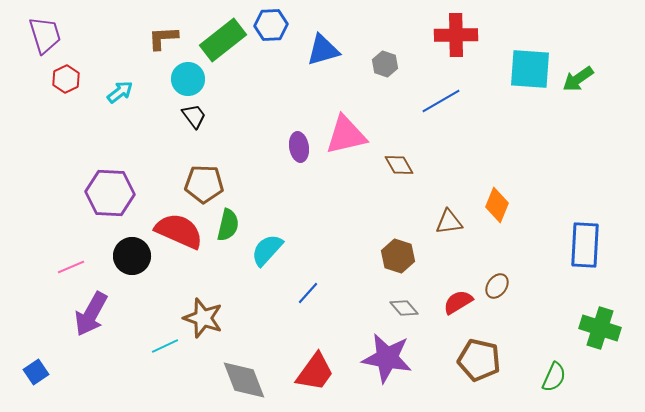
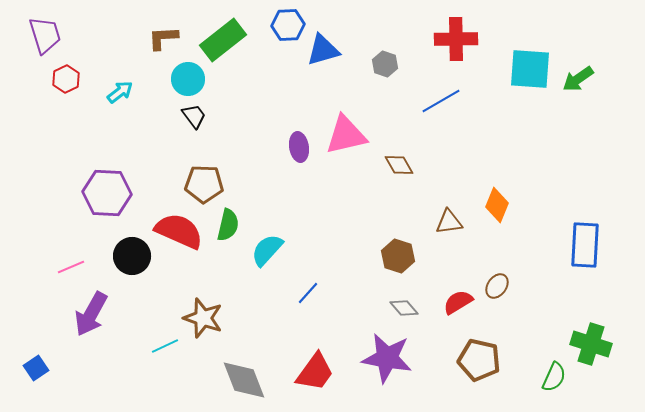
blue hexagon at (271, 25): moved 17 px right
red cross at (456, 35): moved 4 px down
purple hexagon at (110, 193): moved 3 px left
green cross at (600, 328): moved 9 px left, 16 px down
blue square at (36, 372): moved 4 px up
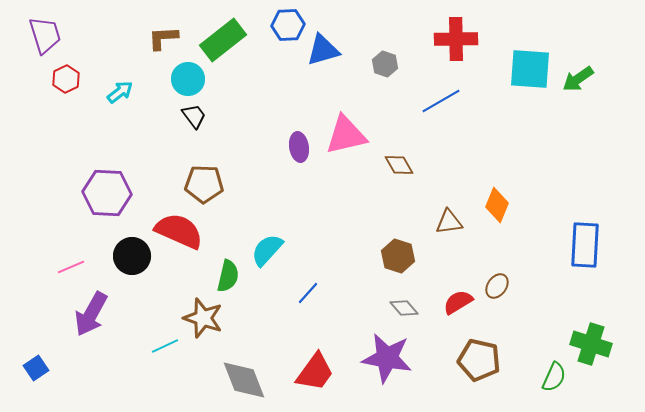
green semicircle at (228, 225): moved 51 px down
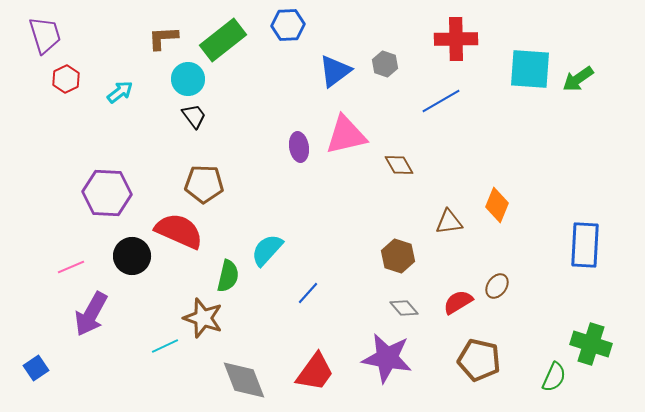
blue triangle at (323, 50): moved 12 px right, 21 px down; rotated 21 degrees counterclockwise
